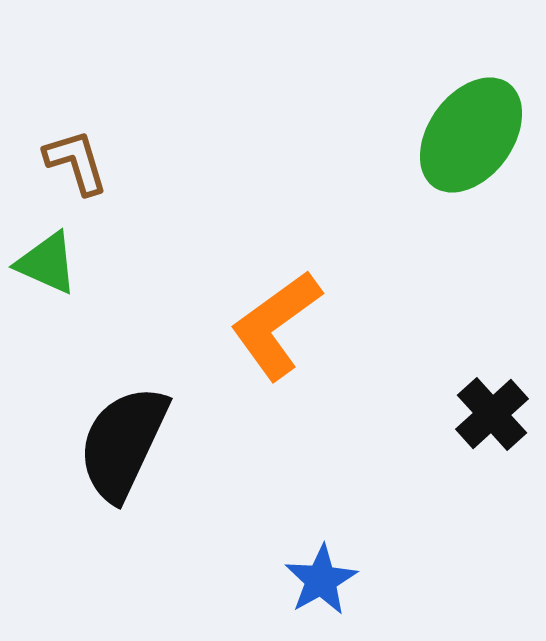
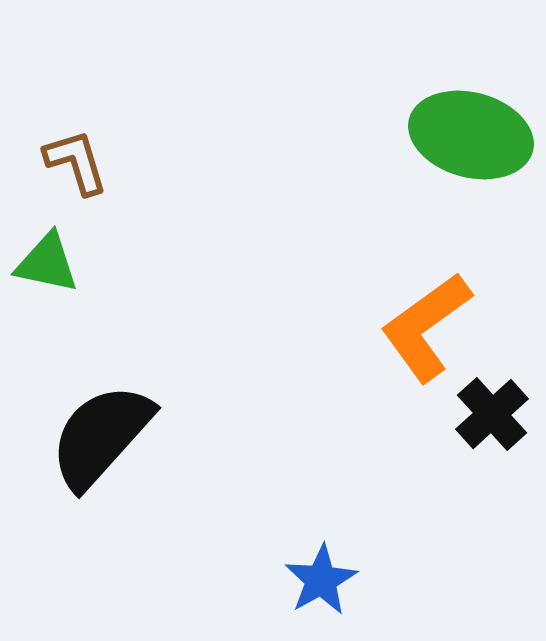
green ellipse: rotated 69 degrees clockwise
green triangle: rotated 12 degrees counterclockwise
orange L-shape: moved 150 px right, 2 px down
black semicircle: moved 22 px left, 7 px up; rotated 17 degrees clockwise
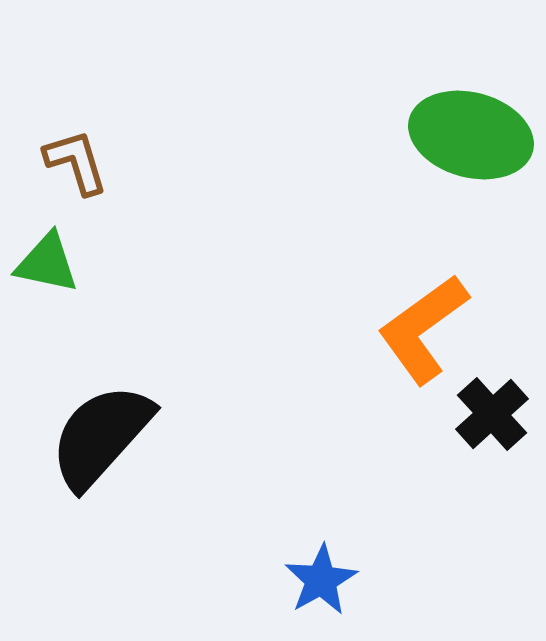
orange L-shape: moved 3 px left, 2 px down
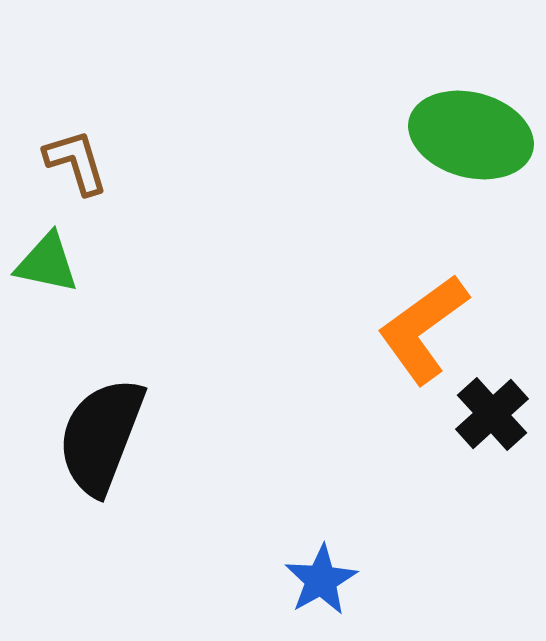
black semicircle: rotated 21 degrees counterclockwise
